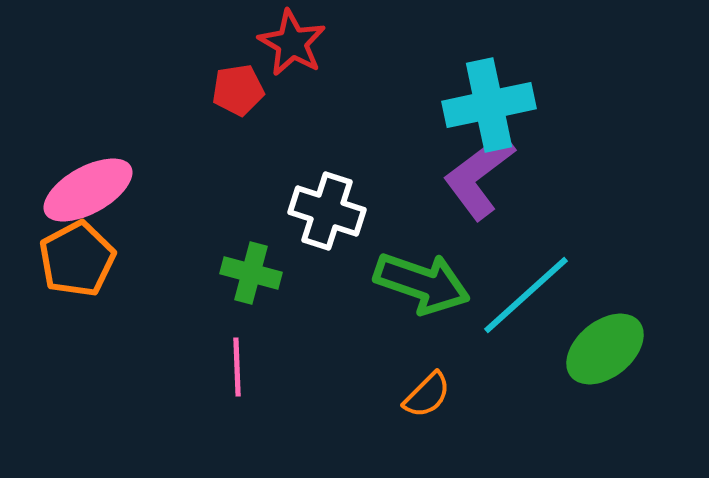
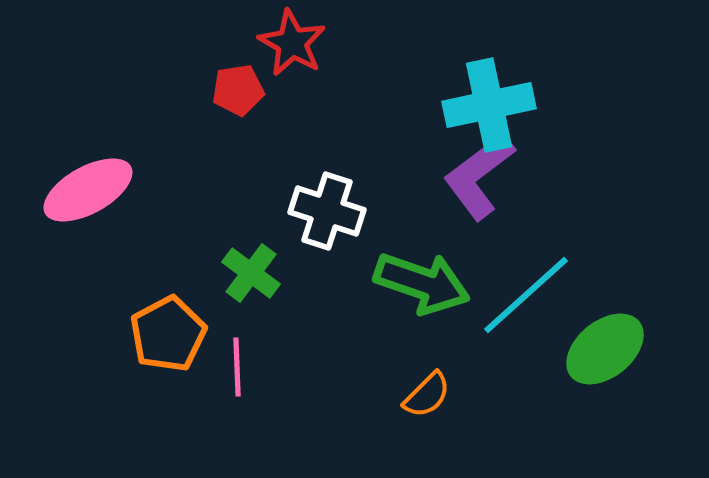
orange pentagon: moved 91 px right, 75 px down
green cross: rotated 22 degrees clockwise
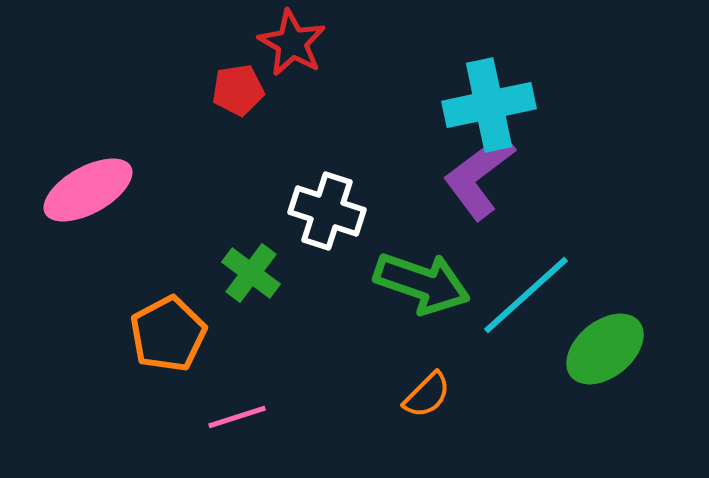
pink line: moved 50 px down; rotated 74 degrees clockwise
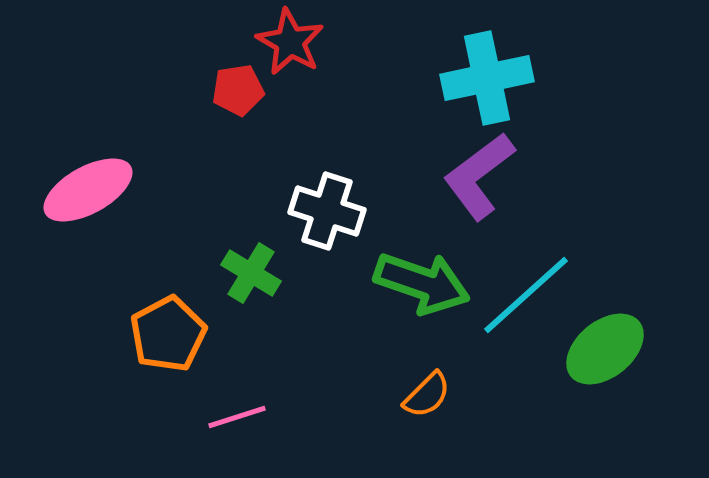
red star: moved 2 px left, 1 px up
cyan cross: moved 2 px left, 27 px up
green cross: rotated 6 degrees counterclockwise
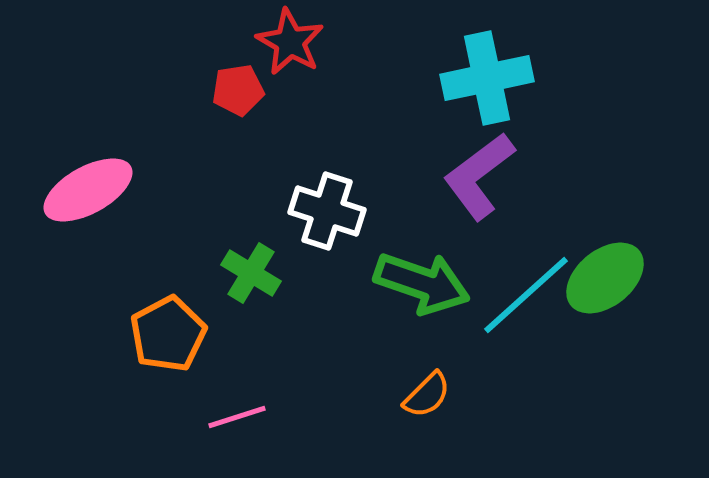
green ellipse: moved 71 px up
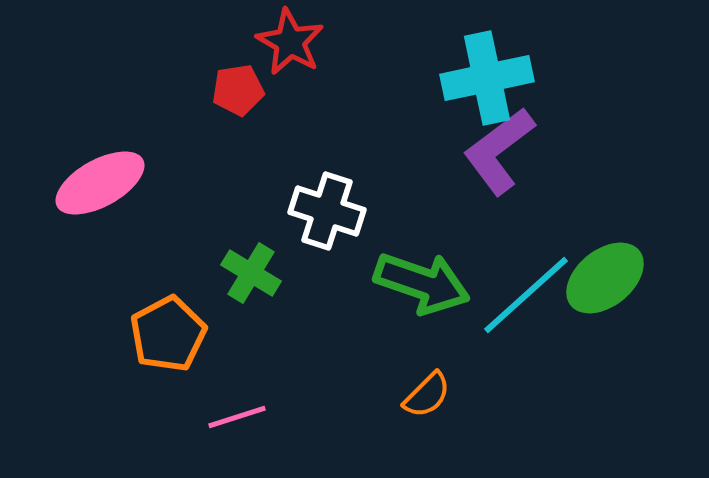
purple L-shape: moved 20 px right, 25 px up
pink ellipse: moved 12 px right, 7 px up
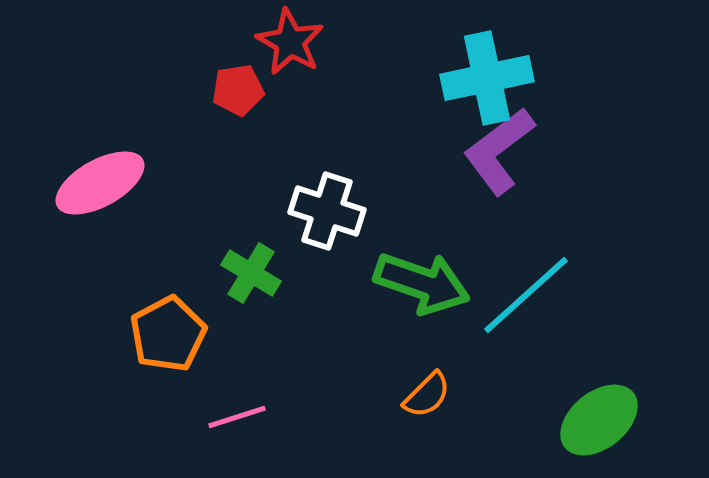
green ellipse: moved 6 px left, 142 px down
